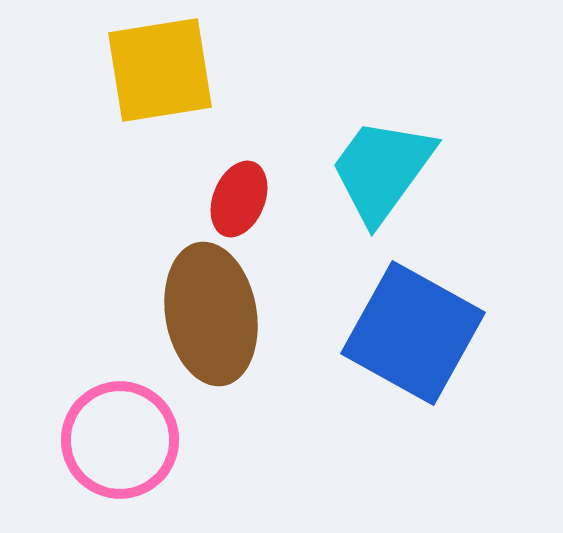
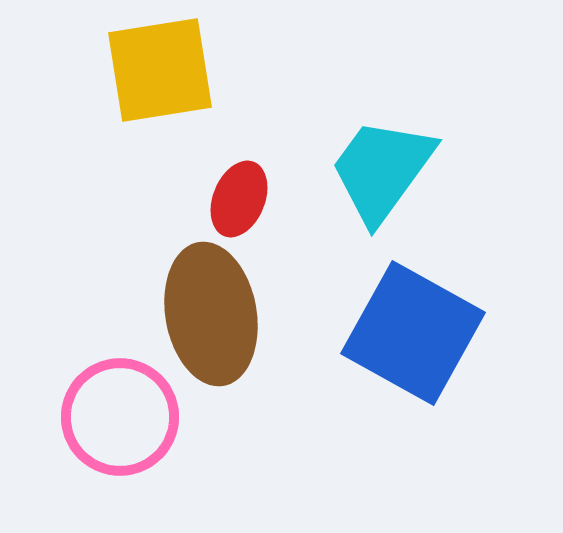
pink circle: moved 23 px up
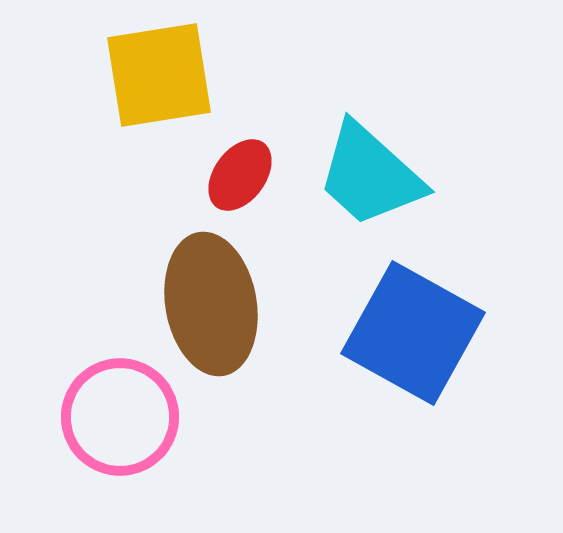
yellow square: moved 1 px left, 5 px down
cyan trapezoid: moved 12 px left, 5 px down; rotated 84 degrees counterclockwise
red ellipse: moved 1 px right, 24 px up; rotated 14 degrees clockwise
brown ellipse: moved 10 px up
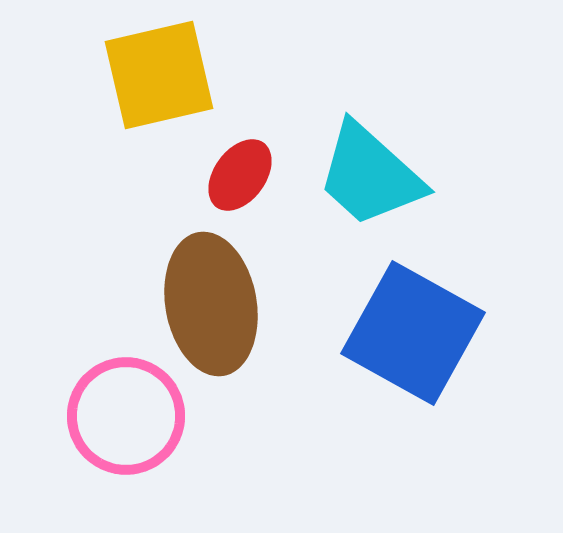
yellow square: rotated 4 degrees counterclockwise
pink circle: moved 6 px right, 1 px up
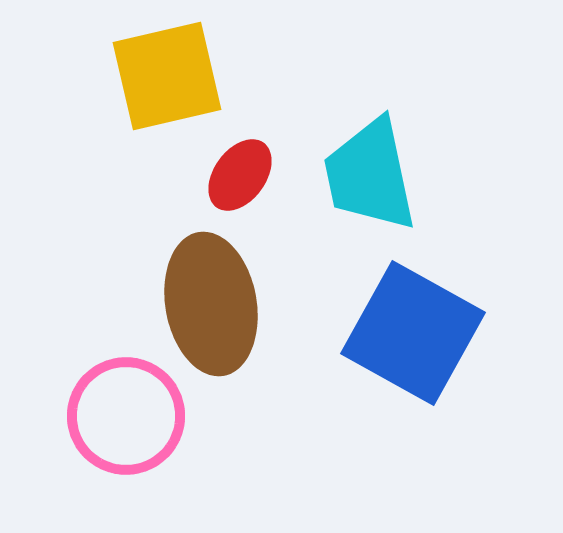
yellow square: moved 8 px right, 1 px down
cyan trapezoid: rotated 36 degrees clockwise
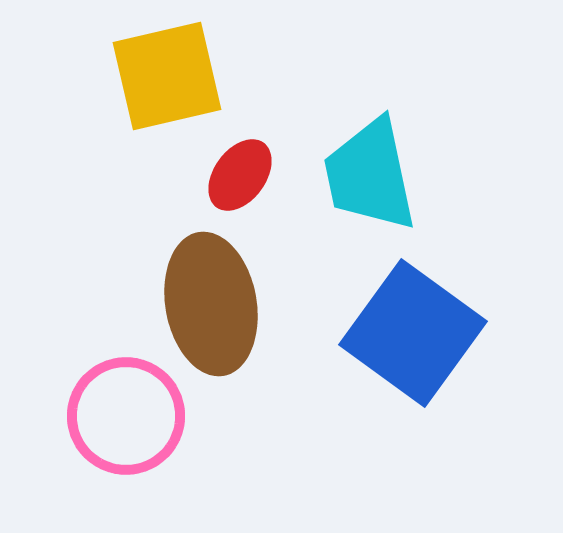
blue square: rotated 7 degrees clockwise
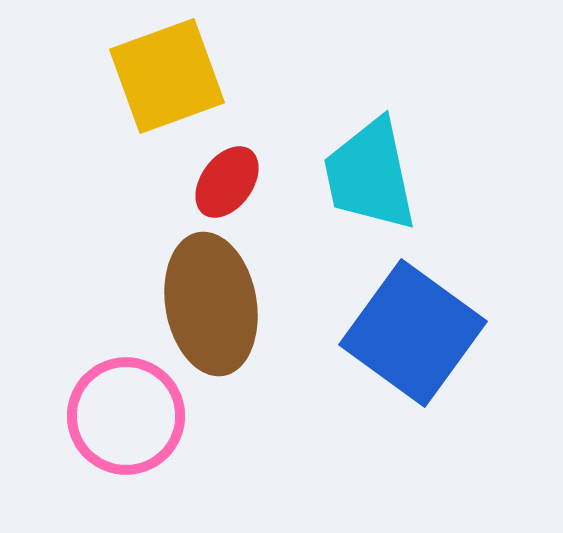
yellow square: rotated 7 degrees counterclockwise
red ellipse: moved 13 px left, 7 px down
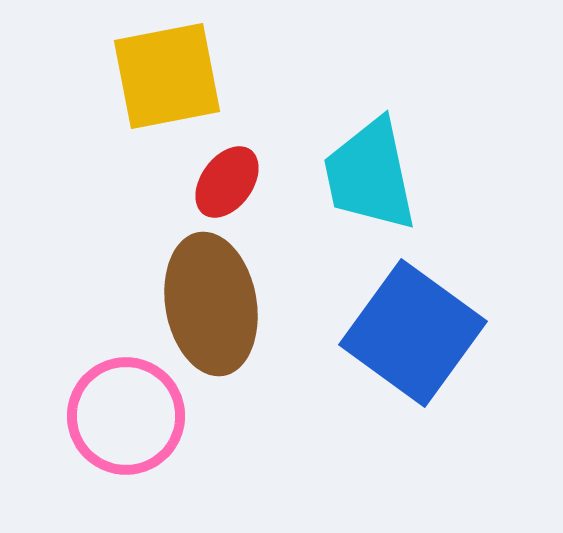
yellow square: rotated 9 degrees clockwise
